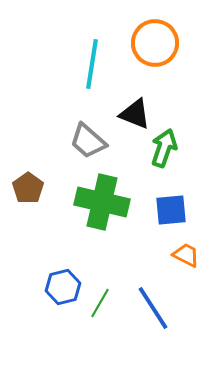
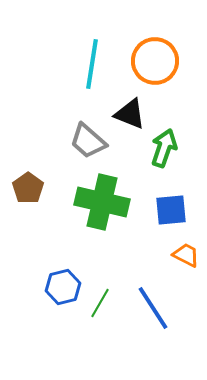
orange circle: moved 18 px down
black triangle: moved 5 px left
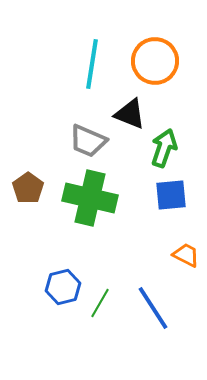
gray trapezoid: rotated 18 degrees counterclockwise
green cross: moved 12 px left, 4 px up
blue square: moved 15 px up
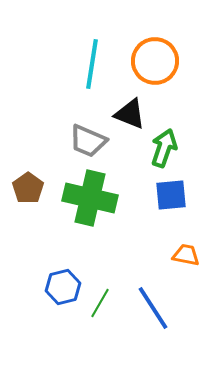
orange trapezoid: rotated 16 degrees counterclockwise
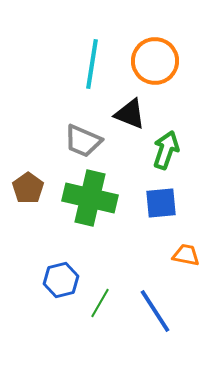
gray trapezoid: moved 5 px left
green arrow: moved 2 px right, 2 px down
blue square: moved 10 px left, 8 px down
blue hexagon: moved 2 px left, 7 px up
blue line: moved 2 px right, 3 px down
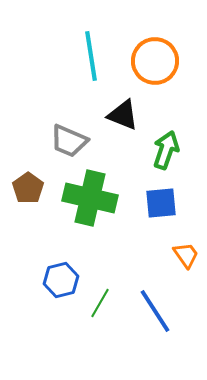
cyan line: moved 1 px left, 8 px up; rotated 18 degrees counterclockwise
black triangle: moved 7 px left, 1 px down
gray trapezoid: moved 14 px left
orange trapezoid: rotated 44 degrees clockwise
